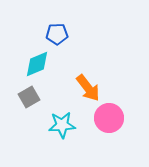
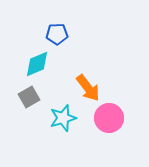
cyan star: moved 1 px right, 7 px up; rotated 12 degrees counterclockwise
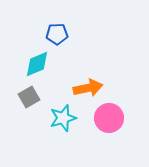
orange arrow: rotated 64 degrees counterclockwise
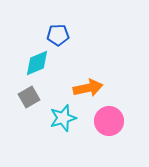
blue pentagon: moved 1 px right, 1 px down
cyan diamond: moved 1 px up
pink circle: moved 3 px down
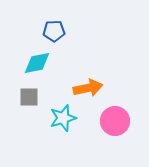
blue pentagon: moved 4 px left, 4 px up
cyan diamond: rotated 12 degrees clockwise
gray square: rotated 30 degrees clockwise
pink circle: moved 6 px right
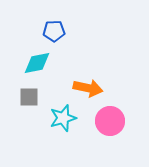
orange arrow: rotated 24 degrees clockwise
pink circle: moved 5 px left
